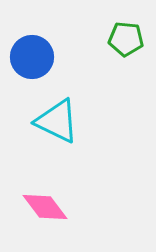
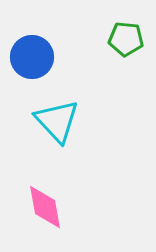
cyan triangle: rotated 21 degrees clockwise
pink diamond: rotated 27 degrees clockwise
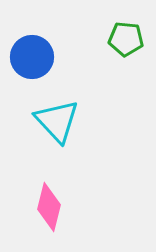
pink diamond: moved 4 px right; rotated 24 degrees clockwise
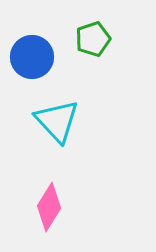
green pentagon: moved 33 px left; rotated 24 degrees counterclockwise
pink diamond: rotated 18 degrees clockwise
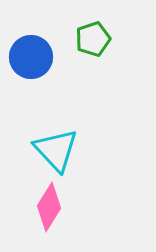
blue circle: moved 1 px left
cyan triangle: moved 1 px left, 29 px down
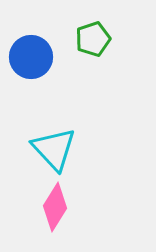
cyan triangle: moved 2 px left, 1 px up
pink diamond: moved 6 px right
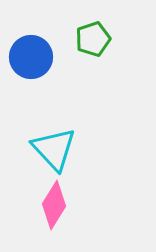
pink diamond: moved 1 px left, 2 px up
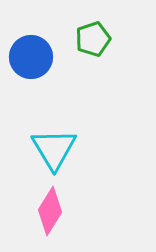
cyan triangle: rotated 12 degrees clockwise
pink diamond: moved 4 px left, 6 px down
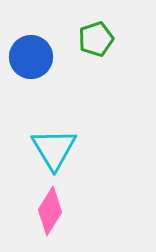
green pentagon: moved 3 px right
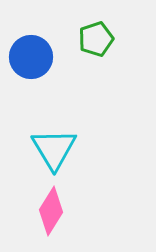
pink diamond: moved 1 px right
